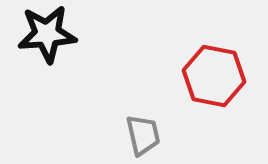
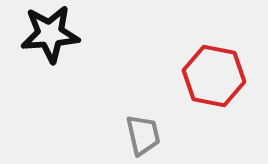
black star: moved 3 px right
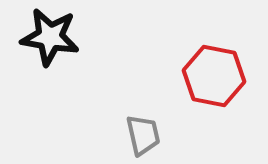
black star: moved 3 px down; rotated 14 degrees clockwise
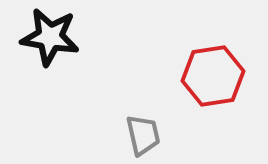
red hexagon: moved 1 px left; rotated 20 degrees counterclockwise
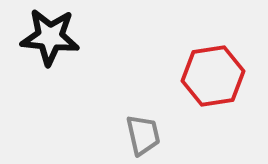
black star: rotated 4 degrees counterclockwise
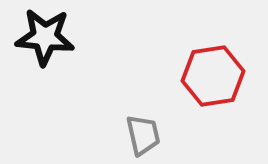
black star: moved 5 px left
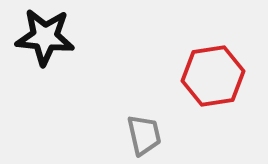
gray trapezoid: moved 1 px right
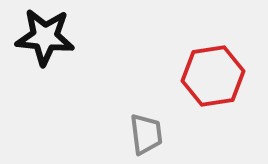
gray trapezoid: moved 2 px right, 1 px up; rotated 6 degrees clockwise
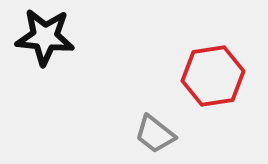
gray trapezoid: moved 9 px right; rotated 135 degrees clockwise
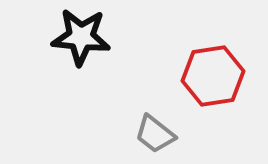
black star: moved 36 px right
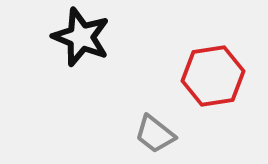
black star: rotated 16 degrees clockwise
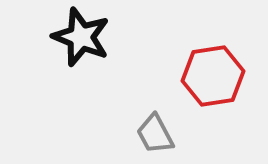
gray trapezoid: rotated 24 degrees clockwise
